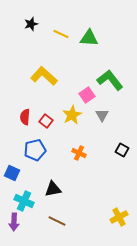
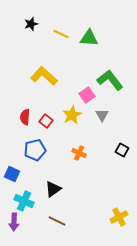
blue square: moved 1 px down
black triangle: rotated 24 degrees counterclockwise
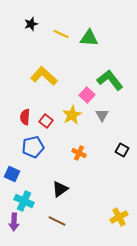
pink square: rotated 14 degrees counterclockwise
blue pentagon: moved 2 px left, 3 px up
black triangle: moved 7 px right
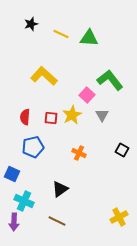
red square: moved 5 px right, 3 px up; rotated 32 degrees counterclockwise
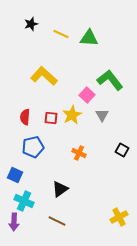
blue square: moved 3 px right, 1 px down
